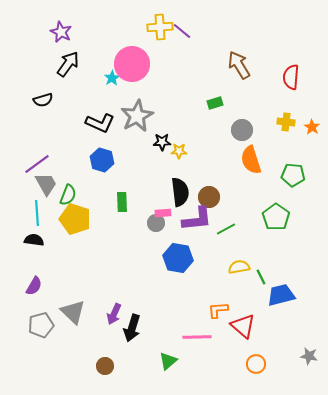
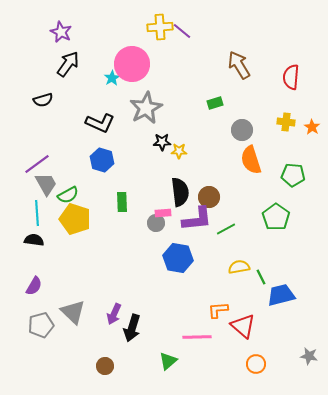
gray star at (137, 116): moved 9 px right, 8 px up
green semicircle at (68, 195): rotated 40 degrees clockwise
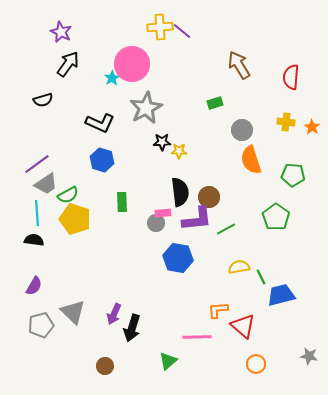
gray trapezoid at (46, 184): rotated 85 degrees clockwise
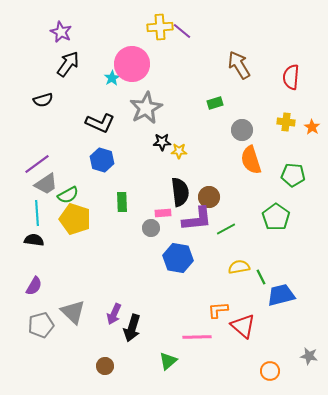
gray circle at (156, 223): moved 5 px left, 5 px down
orange circle at (256, 364): moved 14 px right, 7 px down
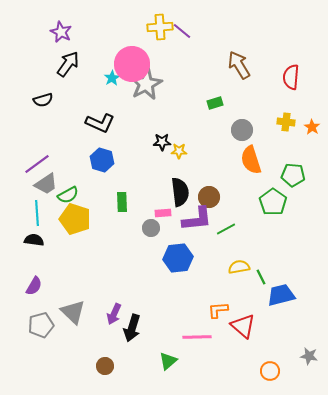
gray star at (146, 108): moved 24 px up
green pentagon at (276, 217): moved 3 px left, 15 px up
blue hexagon at (178, 258): rotated 16 degrees counterclockwise
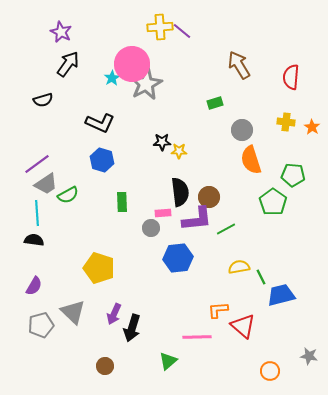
yellow pentagon at (75, 219): moved 24 px right, 49 px down
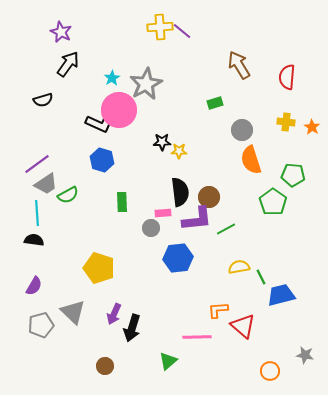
pink circle at (132, 64): moved 13 px left, 46 px down
red semicircle at (291, 77): moved 4 px left
gray star at (309, 356): moved 4 px left, 1 px up
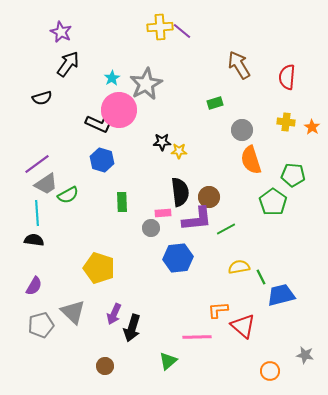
black semicircle at (43, 100): moved 1 px left, 2 px up
